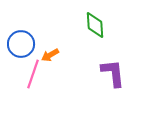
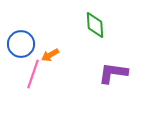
purple L-shape: rotated 76 degrees counterclockwise
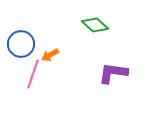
green diamond: rotated 44 degrees counterclockwise
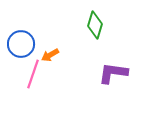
green diamond: rotated 64 degrees clockwise
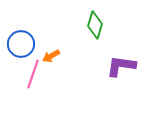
orange arrow: moved 1 px right, 1 px down
purple L-shape: moved 8 px right, 7 px up
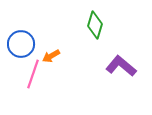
purple L-shape: rotated 32 degrees clockwise
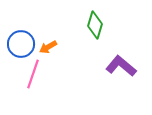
orange arrow: moved 3 px left, 9 px up
